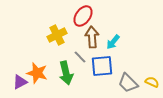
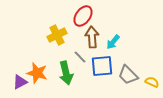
gray trapezoid: moved 8 px up
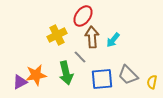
cyan arrow: moved 2 px up
blue square: moved 13 px down
orange star: moved 1 px left, 2 px down; rotated 25 degrees counterclockwise
yellow semicircle: rotated 104 degrees counterclockwise
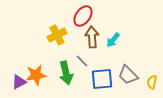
gray line: moved 2 px right, 4 px down
purple triangle: moved 1 px left
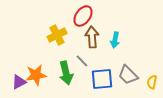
cyan arrow: moved 2 px right; rotated 28 degrees counterclockwise
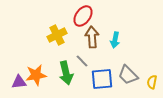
purple triangle: rotated 21 degrees clockwise
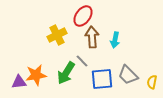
green arrow: rotated 45 degrees clockwise
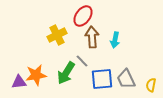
gray trapezoid: moved 2 px left, 4 px down; rotated 20 degrees clockwise
yellow semicircle: moved 1 px left, 3 px down
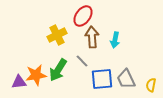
green arrow: moved 8 px left, 3 px up
